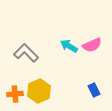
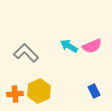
pink semicircle: moved 1 px down
blue rectangle: moved 1 px down
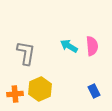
pink semicircle: rotated 72 degrees counterclockwise
gray L-shape: rotated 55 degrees clockwise
yellow hexagon: moved 1 px right, 2 px up
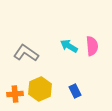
gray L-shape: rotated 65 degrees counterclockwise
blue rectangle: moved 19 px left
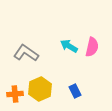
pink semicircle: moved 1 px down; rotated 18 degrees clockwise
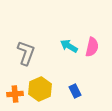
gray L-shape: rotated 75 degrees clockwise
